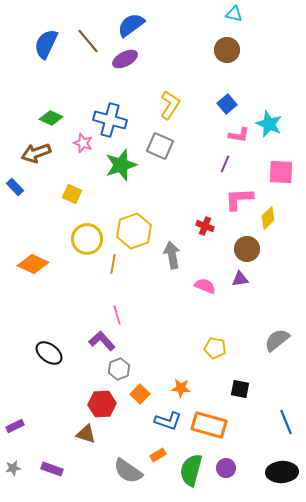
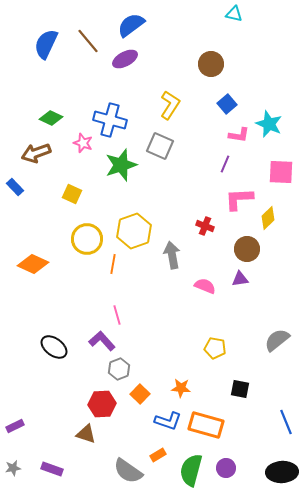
brown circle at (227, 50): moved 16 px left, 14 px down
black ellipse at (49, 353): moved 5 px right, 6 px up
orange rectangle at (209, 425): moved 3 px left
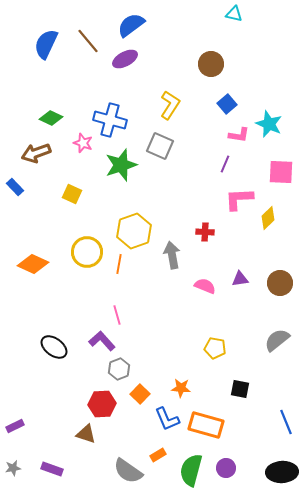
red cross at (205, 226): moved 6 px down; rotated 18 degrees counterclockwise
yellow circle at (87, 239): moved 13 px down
brown circle at (247, 249): moved 33 px right, 34 px down
orange line at (113, 264): moved 6 px right
blue L-shape at (168, 421): moved 1 px left, 2 px up; rotated 48 degrees clockwise
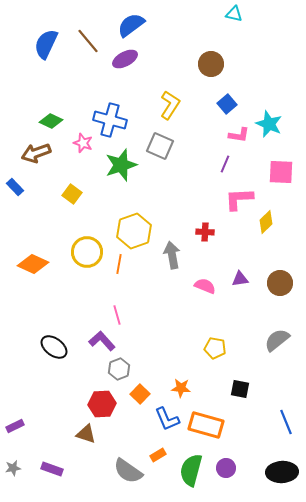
green diamond at (51, 118): moved 3 px down
yellow square at (72, 194): rotated 12 degrees clockwise
yellow diamond at (268, 218): moved 2 px left, 4 px down
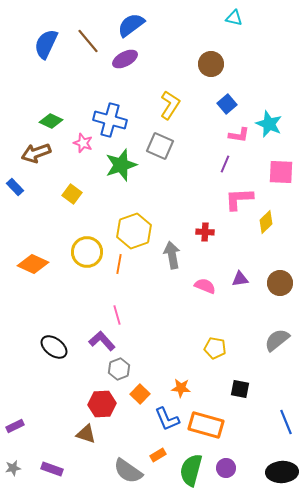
cyan triangle at (234, 14): moved 4 px down
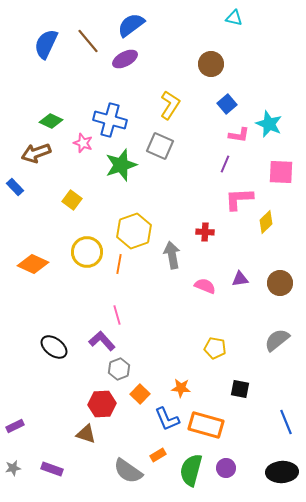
yellow square at (72, 194): moved 6 px down
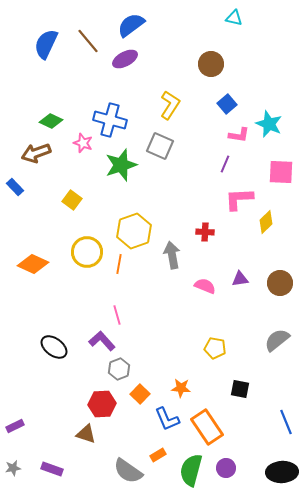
orange rectangle at (206, 425): moved 1 px right, 2 px down; rotated 40 degrees clockwise
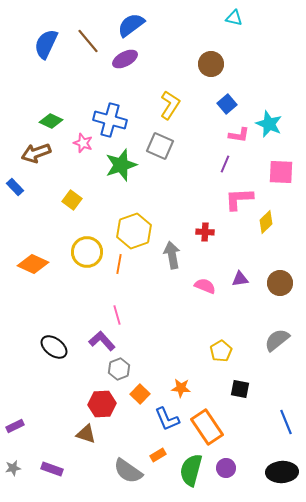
yellow pentagon at (215, 348): moved 6 px right, 3 px down; rotated 30 degrees clockwise
